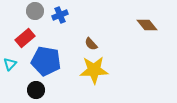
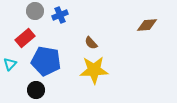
brown diamond: rotated 55 degrees counterclockwise
brown semicircle: moved 1 px up
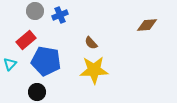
red rectangle: moved 1 px right, 2 px down
black circle: moved 1 px right, 2 px down
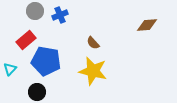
brown semicircle: moved 2 px right
cyan triangle: moved 5 px down
yellow star: moved 1 px left, 1 px down; rotated 16 degrees clockwise
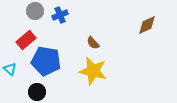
brown diamond: rotated 20 degrees counterclockwise
cyan triangle: rotated 32 degrees counterclockwise
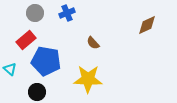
gray circle: moved 2 px down
blue cross: moved 7 px right, 2 px up
yellow star: moved 5 px left, 8 px down; rotated 12 degrees counterclockwise
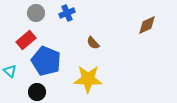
gray circle: moved 1 px right
blue pentagon: rotated 12 degrees clockwise
cyan triangle: moved 2 px down
